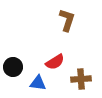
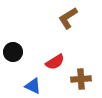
brown L-shape: moved 1 px right, 2 px up; rotated 140 degrees counterclockwise
black circle: moved 15 px up
blue triangle: moved 5 px left, 3 px down; rotated 18 degrees clockwise
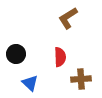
black circle: moved 3 px right, 2 px down
red semicircle: moved 5 px right, 5 px up; rotated 60 degrees counterclockwise
blue triangle: moved 3 px left, 3 px up; rotated 18 degrees clockwise
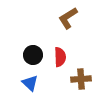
black circle: moved 17 px right, 1 px down
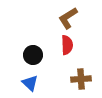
red semicircle: moved 7 px right, 12 px up
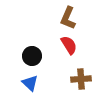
brown L-shape: rotated 35 degrees counterclockwise
red semicircle: moved 2 px right; rotated 30 degrees counterclockwise
black circle: moved 1 px left, 1 px down
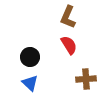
brown L-shape: moved 1 px up
black circle: moved 2 px left, 1 px down
brown cross: moved 5 px right
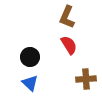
brown L-shape: moved 1 px left
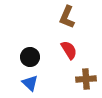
red semicircle: moved 5 px down
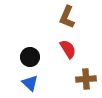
red semicircle: moved 1 px left, 1 px up
